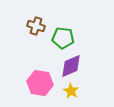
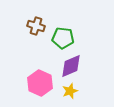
pink hexagon: rotated 15 degrees clockwise
yellow star: moved 1 px left; rotated 21 degrees clockwise
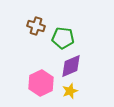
pink hexagon: moved 1 px right; rotated 10 degrees clockwise
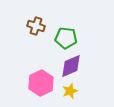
green pentagon: moved 3 px right
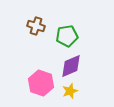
green pentagon: moved 1 px right, 2 px up; rotated 15 degrees counterclockwise
pink hexagon: rotated 15 degrees counterclockwise
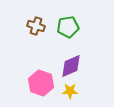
green pentagon: moved 1 px right, 9 px up
yellow star: rotated 21 degrees clockwise
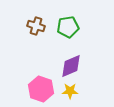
pink hexagon: moved 6 px down
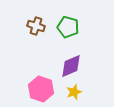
green pentagon: rotated 25 degrees clockwise
yellow star: moved 4 px right, 1 px down; rotated 21 degrees counterclockwise
